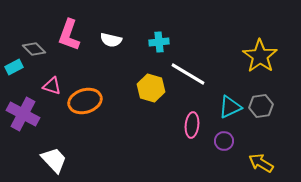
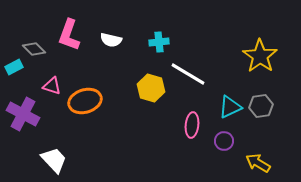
yellow arrow: moved 3 px left
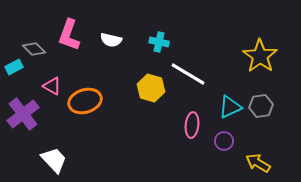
cyan cross: rotated 18 degrees clockwise
pink triangle: rotated 12 degrees clockwise
purple cross: rotated 24 degrees clockwise
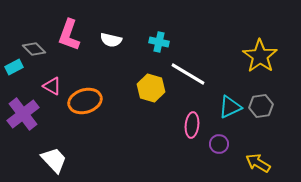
purple circle: moved 5 px left, 3 px down
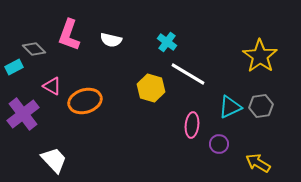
cyan cross: moved 8 px right; rotated 24 degrees clockwise
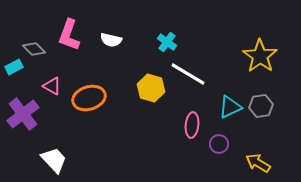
orange ellipse: moved 4 px right, 3 px up
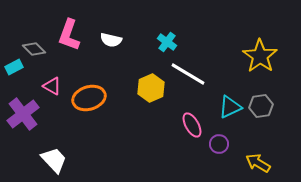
yellow hexagon: rotated 20 degrees clockwise
pink ellipse: rotated 35 degrees counterclockwise
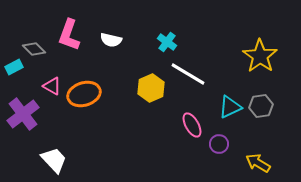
orange ellipse: moved 5 px left, 4 px up
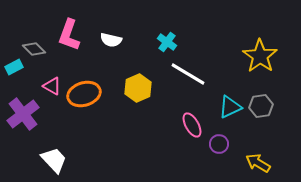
yellow hexagon: moved 13 px left
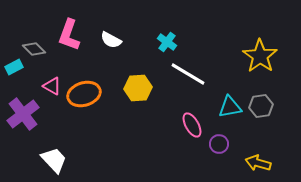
white semicircle: rotated 15 degrees clockwise
yellow hexagon: rotated 20 degrees clockwise
cyan triangle: rotated 15 degrees clockwise
yellow arrow: rotated 15 degrees counterclockwise
